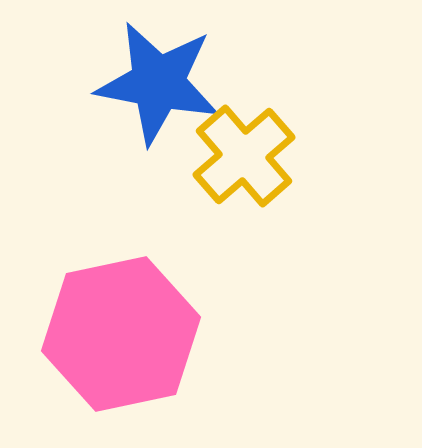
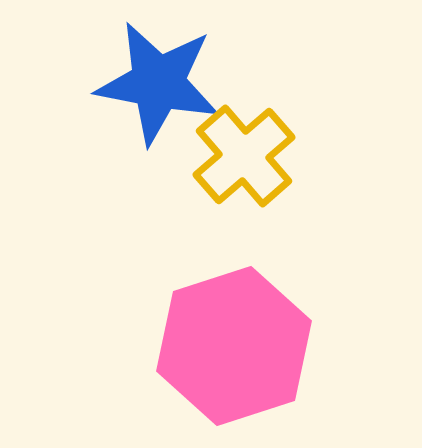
pink hexagon: moved 113 px right, 12 px down; rotated 6 degrees counterclockwise
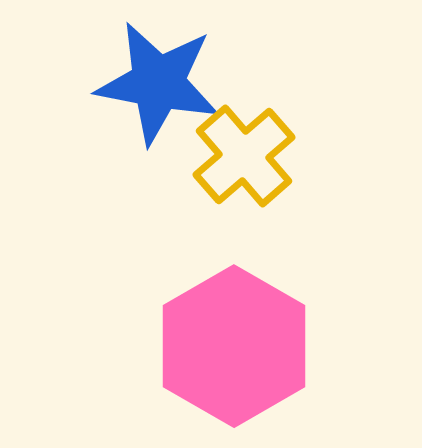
pink hexagon: rotated 12 degrees counterclockwise
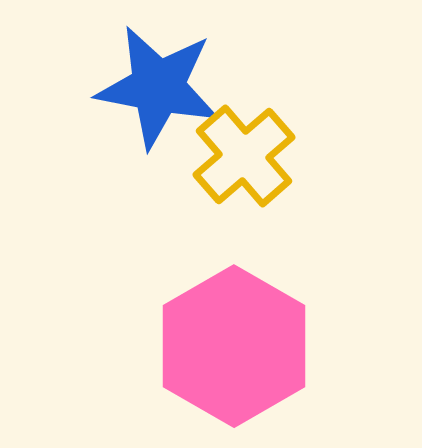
blue star: moved 4 px down
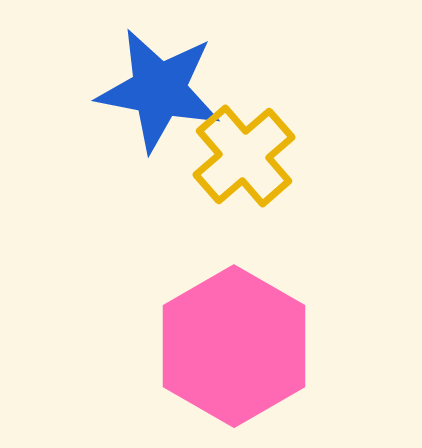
blue star: moved 1 px right, 3 px down
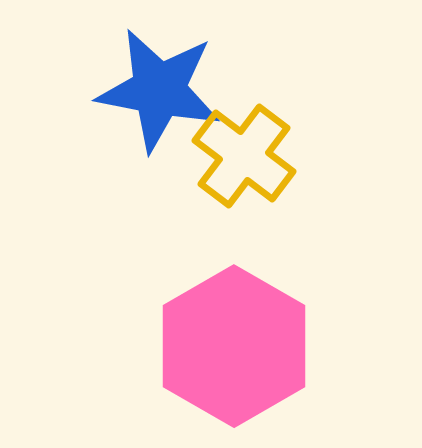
yellow cross: rotated 12 degrees counterclockwise
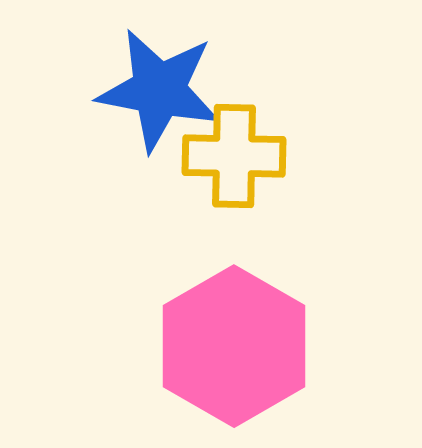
yellow cross: moved 10 px left; rotated 36 degrees counterclockwise
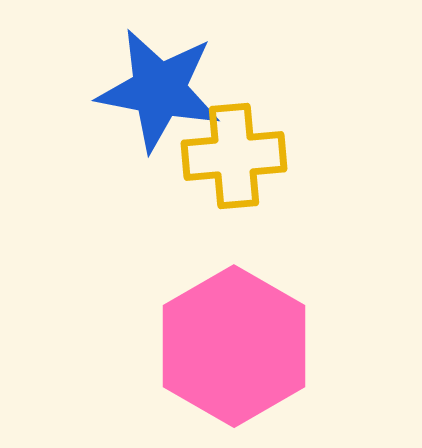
yellow cross: rotated 6 degrees counterclockwise
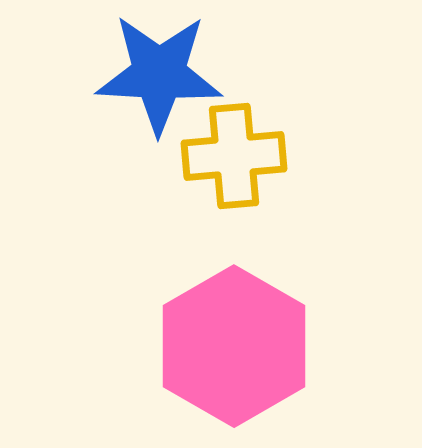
blue star: moved 16 px up; rotated 8 degrees counterclockwise
